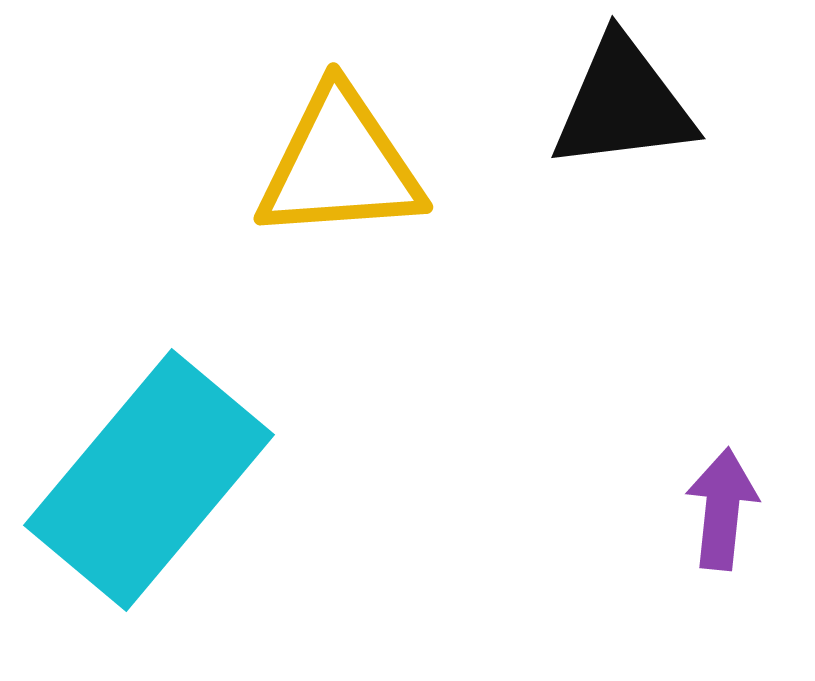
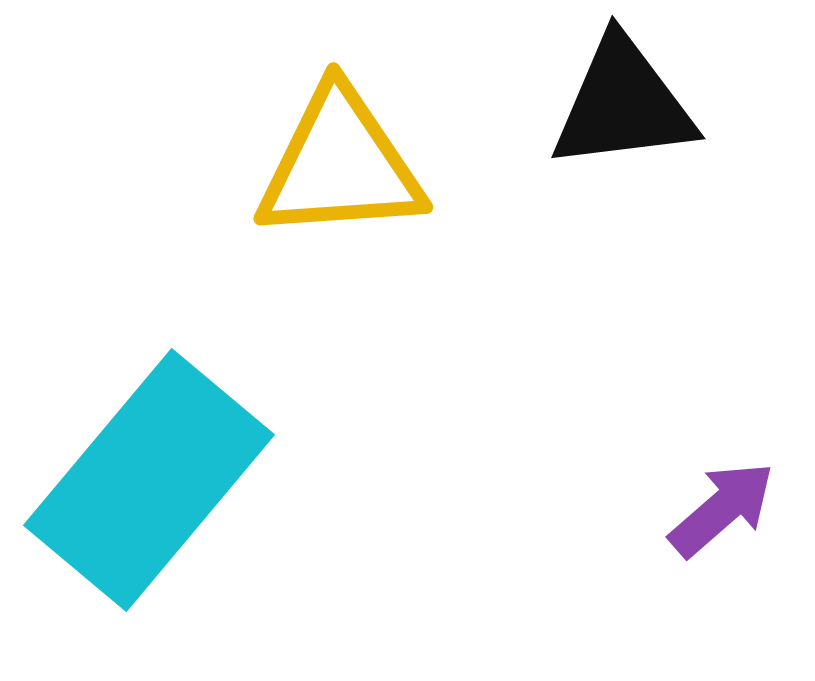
purple arrow: rotated 43 degrees clockwise
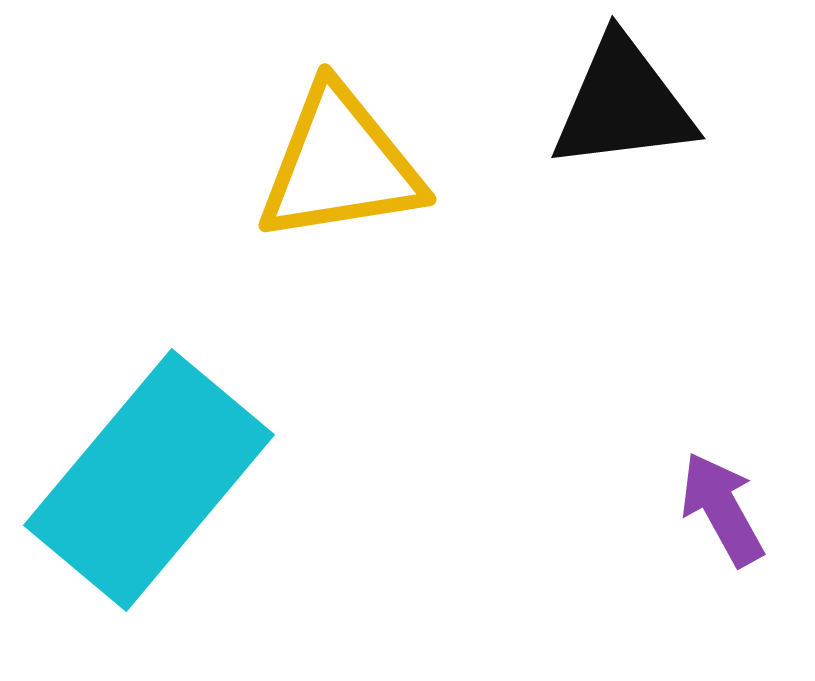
yellow triangle: rotated 5 degrees counterclockwise
purple arrow: rotated 78 degrees counterclockwise
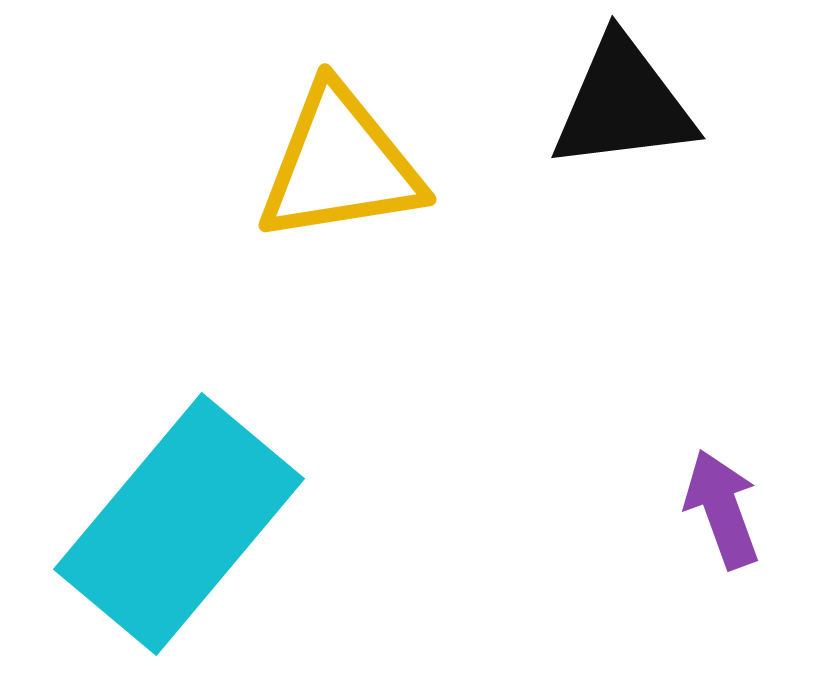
cyan rectangle: moved 30 px right, 44 px down
purple arrow: rotated 9 degrees clockwise
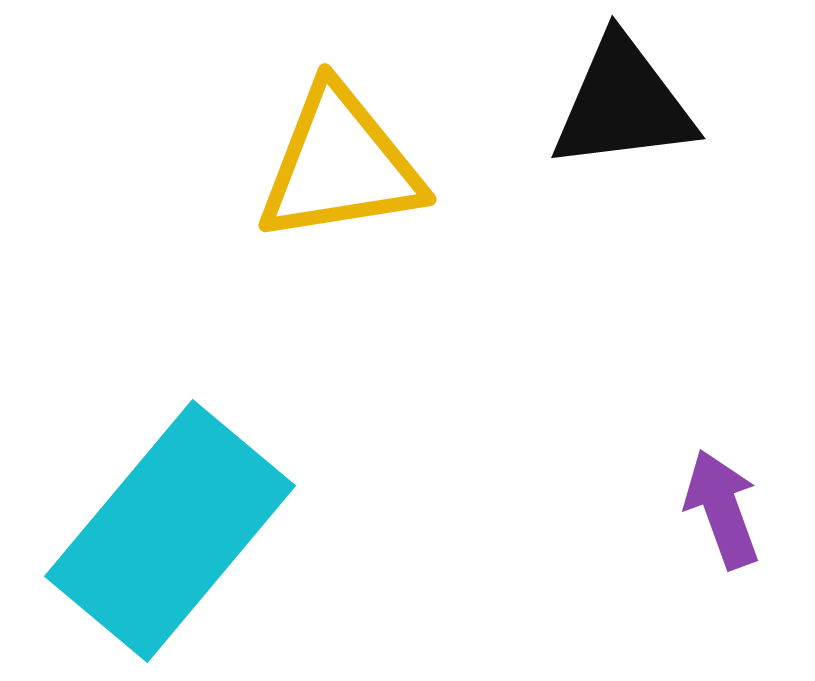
cyan rectangle: moved 9 px left, 7 px down
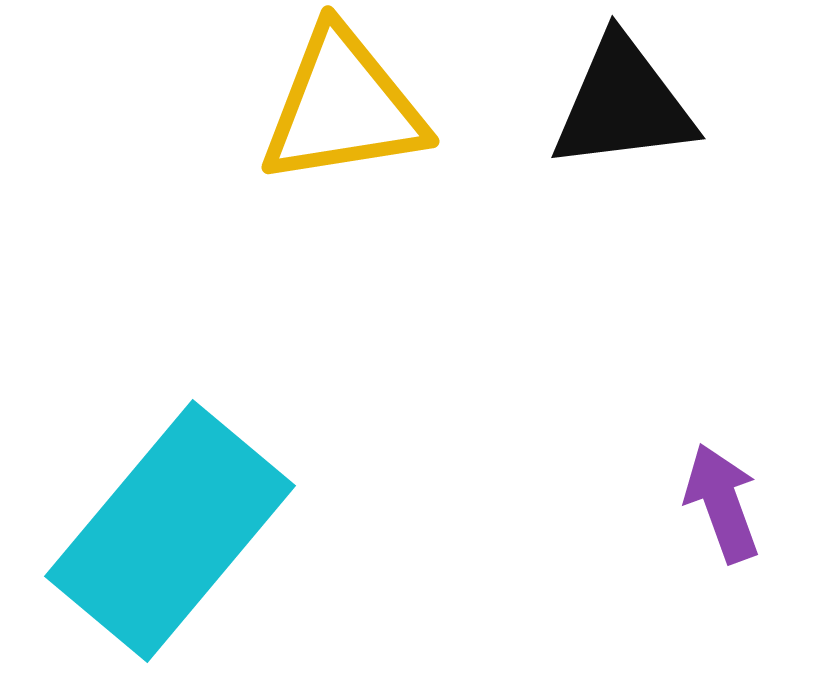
yellow triangle: moved 3 px right, 58 px up
purple arrow: moved 6 px up
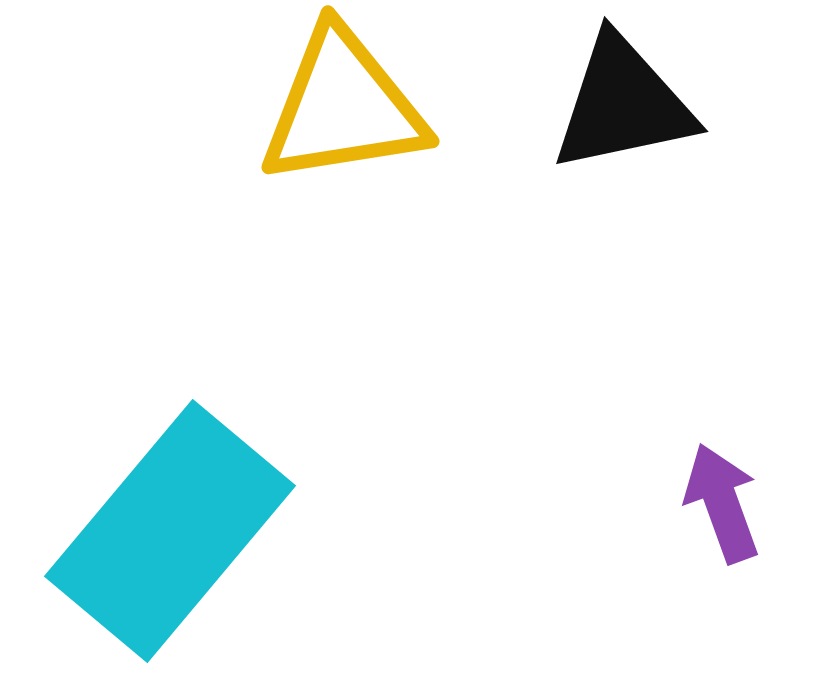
black triangle: rotated 5 degrees counterclockwise
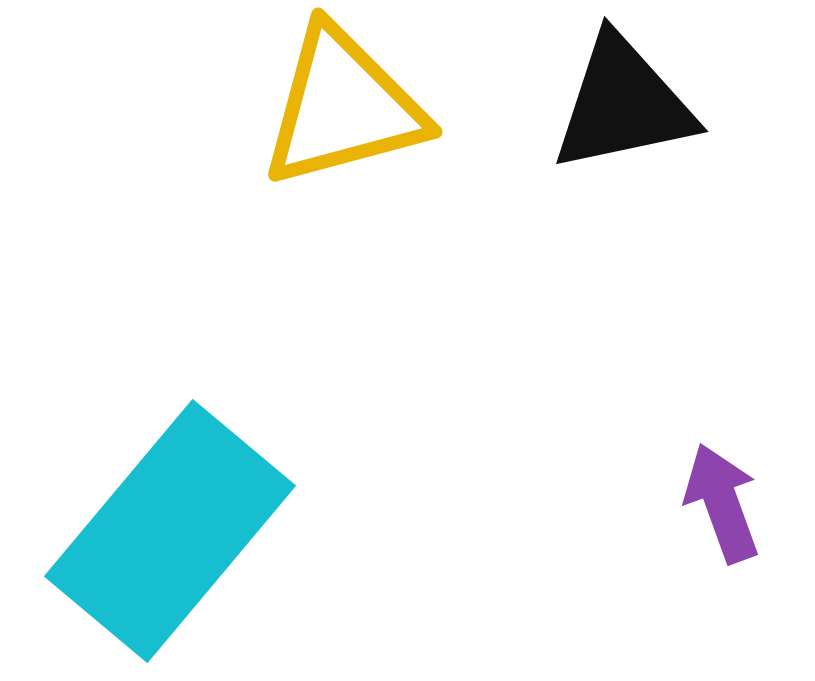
yellow triangle: rotated 6 degrees counterclockwise
